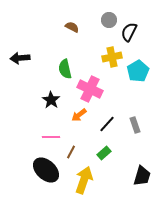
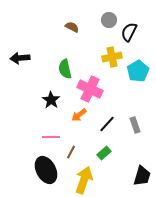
black ellipse: rotated 20 degrees clockwise
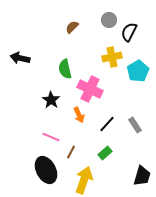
brown semicircle: rotated 72 degrees counterclockwise
black arrow: rotated 18 degrees clockwise
orange arrow: rotated 77 degrees counterclockwise
gray rectangle: rotated 14 degrees counterclockwise
pink line: rotated 24 degrees clockwise
green rectangle: moved 1 px right
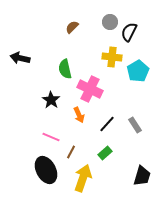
gray circle: moved 1 px right, 2 px down
yellow cross: rotated 18 degrees clockwise
yellow arrow: moved 1 px left, 2 px up
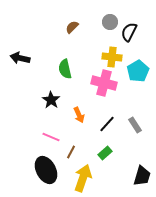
pink cross: moved 14 px right, 6 px up; rotated 10 degrees counterclockwise
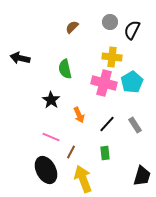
black semicircle: moved 3 px right, 2 px up
cyan pentagon: moved 6 px left, 11 px down
green rectangle: rotated 56 degrees counterclockwise
yellow arrow: moved 1 px down; rotated 40 degrees counterclockwise
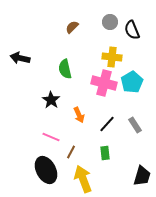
black semicircle: rotated 48 degrees counterclockwise
